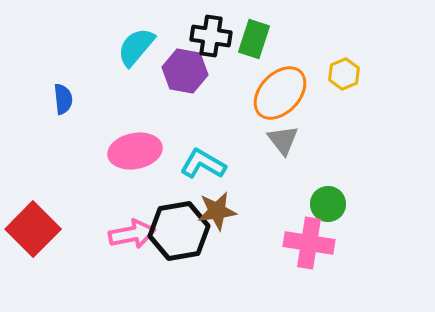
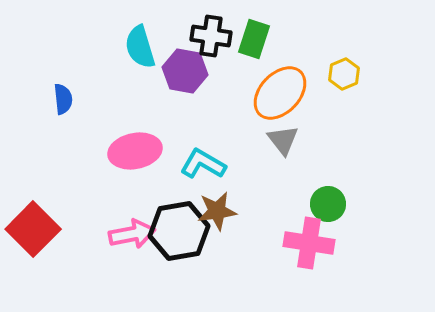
cyan semicircle: moved 4 px right; rotated 57 degrees counterclockwise
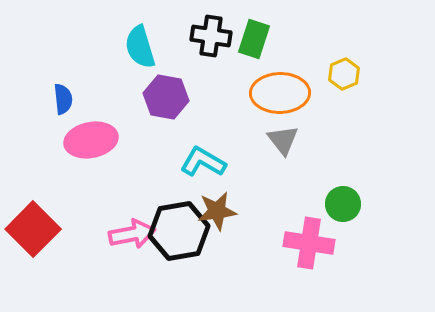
purple hexagon: moved 19 px left, 26 px down
orange ellipse: rotated 46 degrees clockwise
pink ellipse: moved 44 px left, 11 px up
cyan L-shape: moved 2 px up
green circle: moved 15 px right
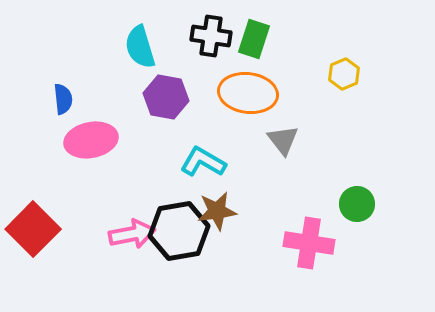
orange ellipse: moved 32 px left; rotated 8 degrees clockwise
green circle: moved 14 px right
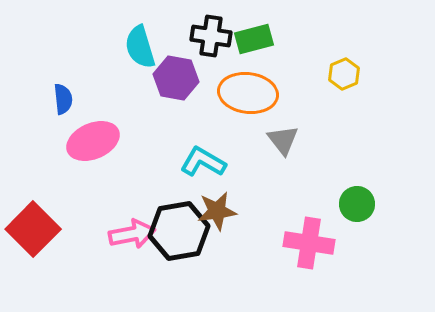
green rectangle: rotated 57 degrees clockwise
purple hexagon: moved 10 px right, 19 px up
pink ellipse: moved 2 px right, 1 px down; rotated 12 degrees counterclockwise
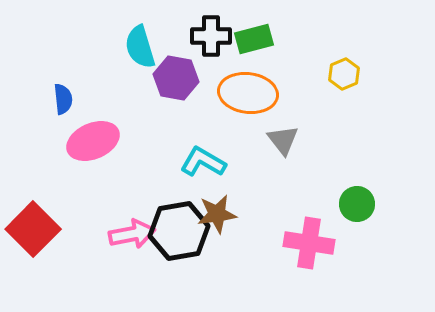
black cross: rotated 9 degrees counterclockwise
brown star: moved 3 px down
